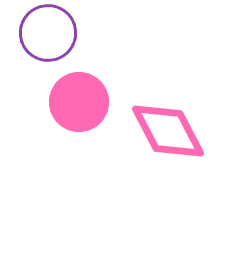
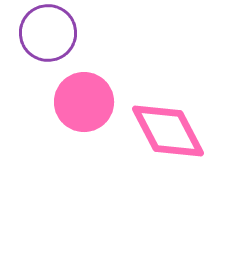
pink circle: moved 5 px right
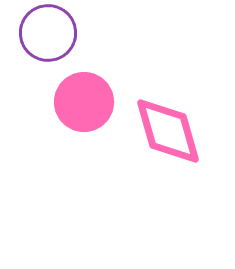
pink diamond: rotated 12 degrees clockwise
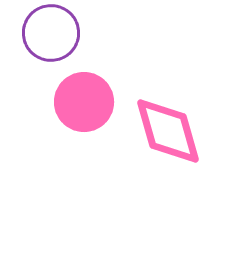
purple circle: moved 3 px right
